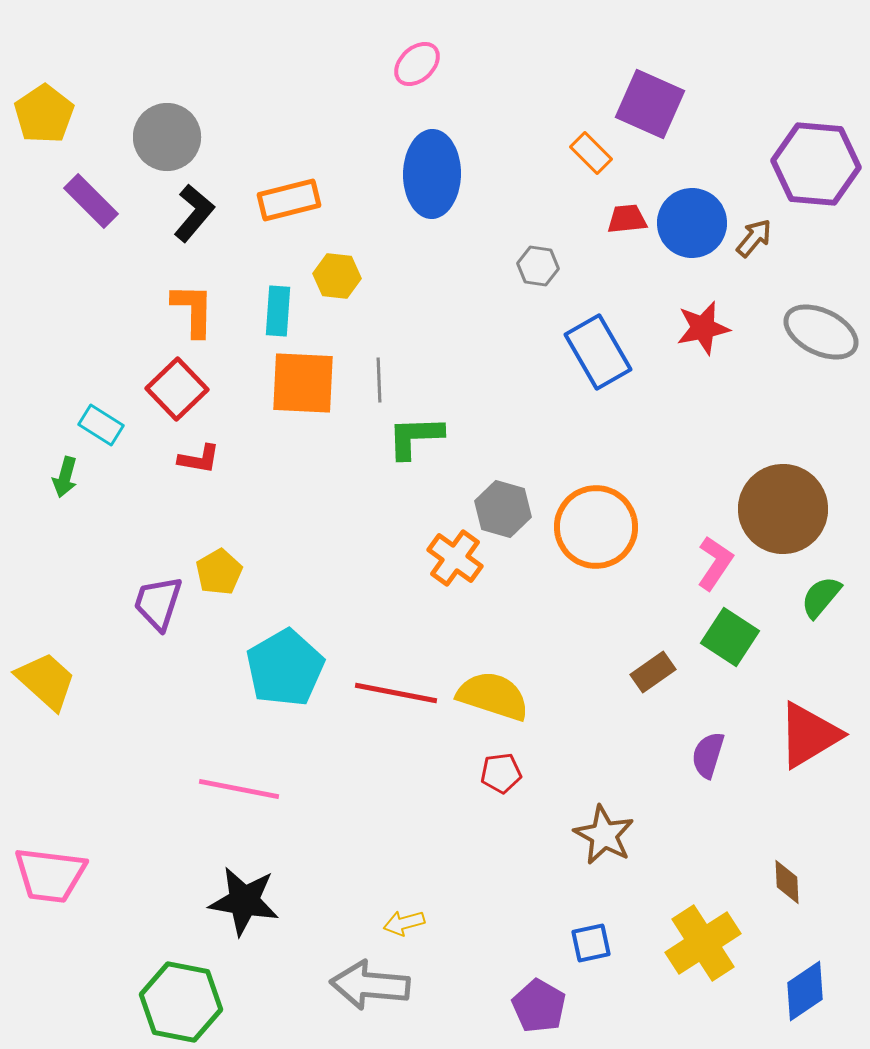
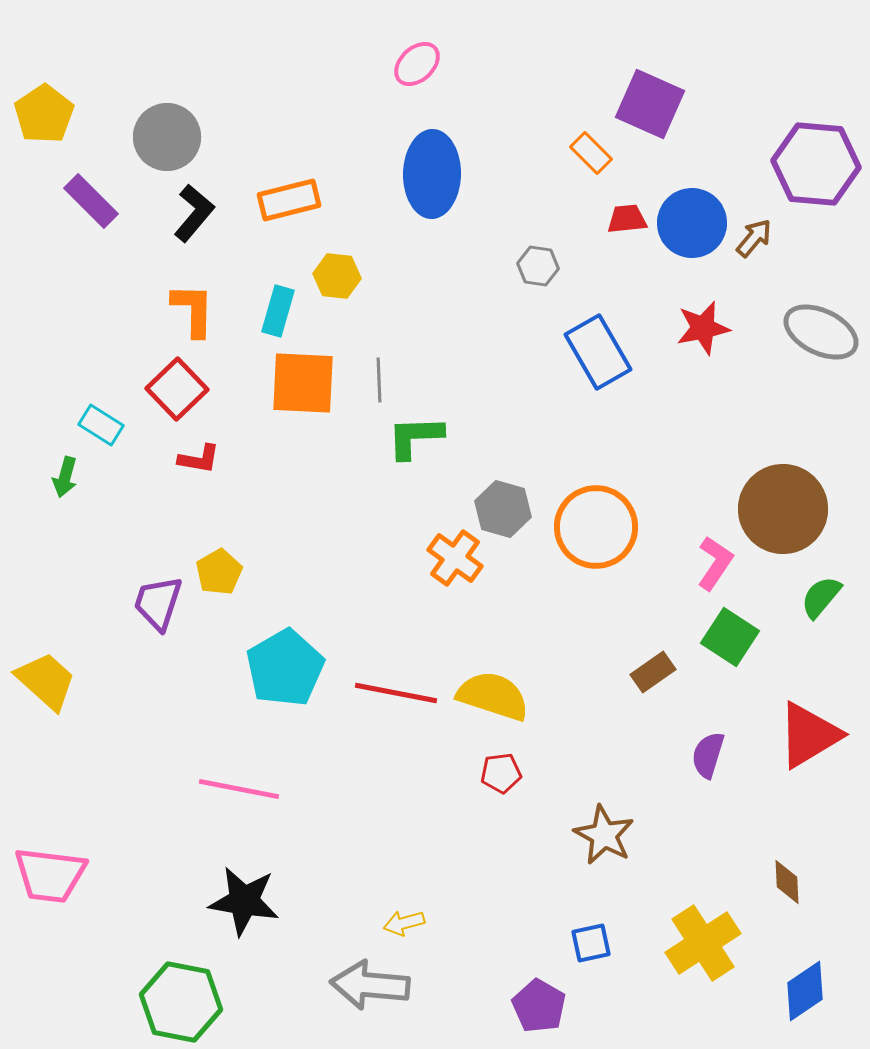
cyan rectangle at (278, 311): rotated 12 degrees clockwise
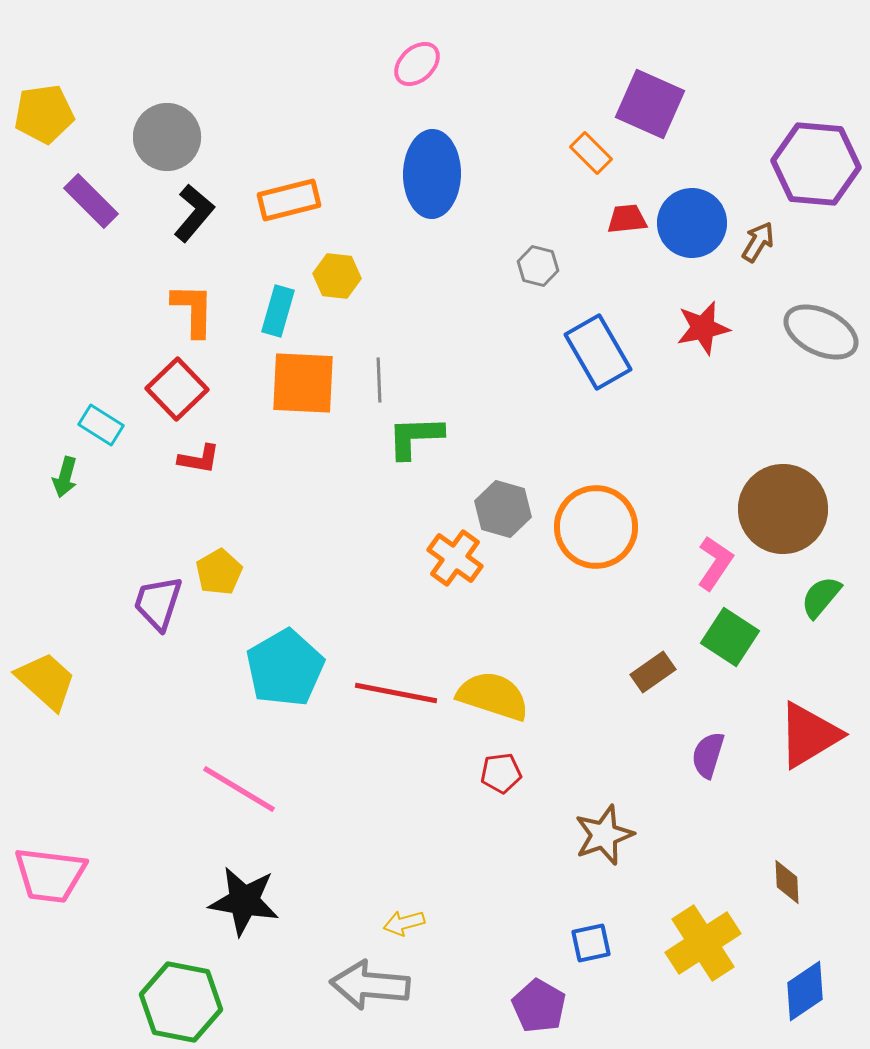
yellow pentagon at (44, 114): rotated 26 degrees clockwise
brown arrow at (754, 238): moved 4 px right, 4 px down; rotated 9 degrees counterclockwise
gray hexagon at (538, 266): rotated 6 degrees clockwise
pink line at (239, 789): rotated 20 degrees clockwise
brown star at (604, 835): rotated 24 degrees clockwise
